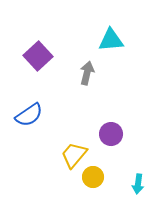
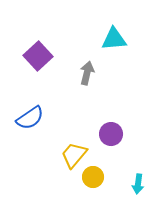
cyan triangle: moved 3 px right, 1 px up
blue semicircle: moved 1 px right, 3 px down
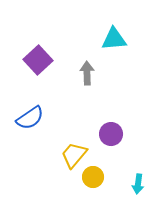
purple square: moved 4 px down
gray arrow: rotated 15 degrees counterclockwise
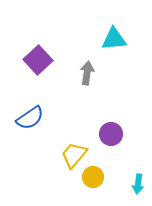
gray arrow: rotated 10 degrees clockwise
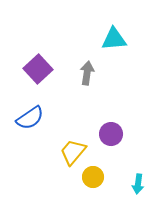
purple square: moved 9 px down
yellow trapezoid: moved 1 px left, 3 px up
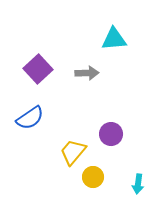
gray arrow: rotated 80 degrees clockwise
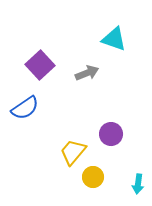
cyan triangle: rotated 24 degrees clockwise
purple square: moved 2 px right, 4 px up
gray arrow: rotated 20 degrees counterclockwise
blue semicircle: moved 5 px left, 10 px up
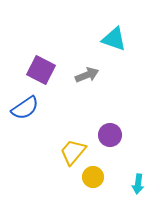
purple square: moved 1 px right, 5 px down; rotated 20 degrees counterclockwise
gray arrow: moved 2 px down
purple circle: moved 1 px left, 1 px down
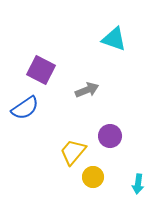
gray arrow: moved 15 px down
purple circle: moved 1 px down
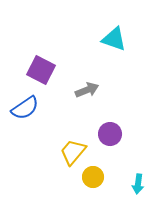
purple circle: moved 2 px up
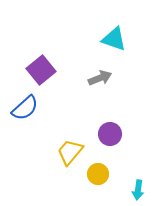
purple square: rotated 24 degrees clockwise
gray arrow: moved 13 px right, 12 px up
blue semicircle: rotated 8 degrees counterclockwise
yellow trapezoid: moved 3 px left
yellow circle: moved 5 px right, 3 px up
cyan arrow: moved 6 px down
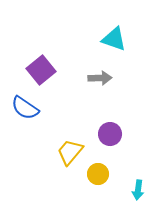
gray arrow: rotated 20 degrees clockwise
blue semicircle: rotated 76 degrees clockwise
